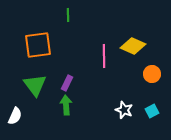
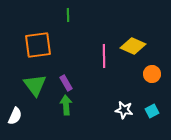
purple rectangle: moved 1 px left; rotated 56 degrees counterclockwise
white star: rotated 12 degrees counterclockwise
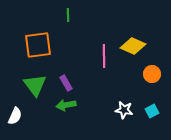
green arrow: rotated 96 degrees counterclockwise
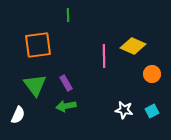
green arrow: moved 1 px down
white semicircle: moved 3 px right, 1 px up
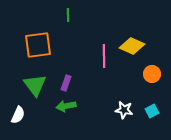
yellow diamond: moved 1 px left
purple rectangle: rotated 49 degrees clockwise
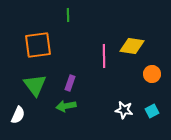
yellow diamond: rotated 15 degrees counterclockwise
purple rectangle: moved 4 px right
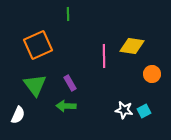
green line: moved 1 px up
orange square: rotated 16 degrees counterclockwise
purple rectangle: rotated 49 degrees counterclockwise
green arrow: rotated 12 degrees clockwise
cyan square: moved 8 px left
